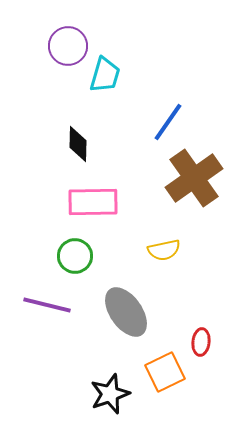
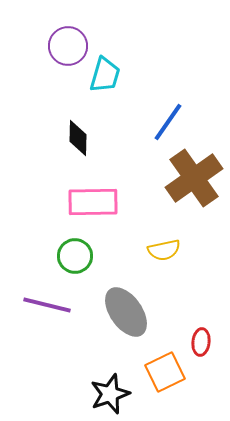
black diamond: moved 6 px up
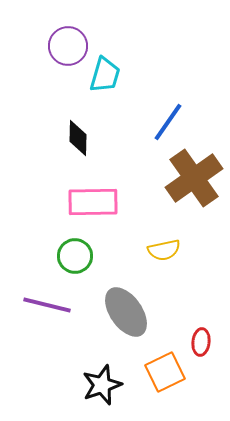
black star: moved 8 px left, 9 px up
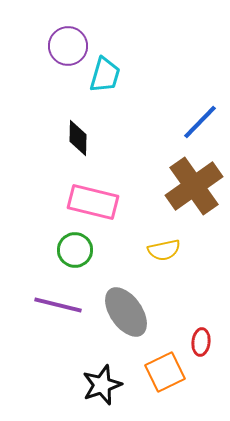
blue line: moved 32 px right; rotated 9 degrees clockwise
brown cross: moved 8 px down
pink rectangle: rotated 15 degrees clockwise
green circle: moved 6 px up
purple line: moved 11 px right
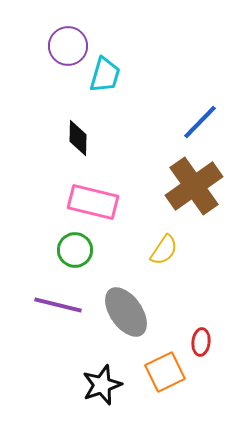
yellow semicircle: rotated 44 degrees counterclockwise
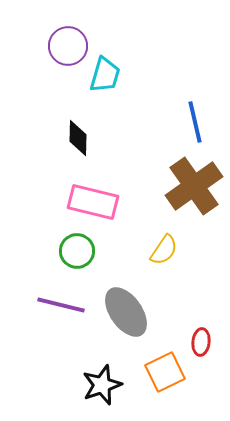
blue line: moved 5 px left; rotated 57 degrees counterclockwise
green circle: moved 2 px right, 1 px down
purple line: moved 3 px right
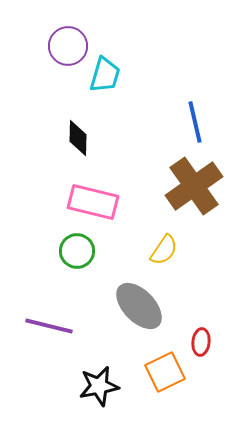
purple line: moved 12 px left, 21 px down
gray ellipse: moved 13 px right, 6 px up; rotated 9 degrees counterclockwise
black star: moved 3 px left, 1 px down; rotated 9 degrees clockwise
